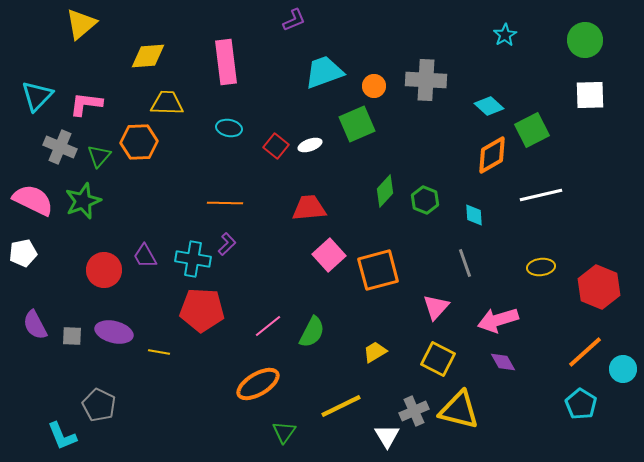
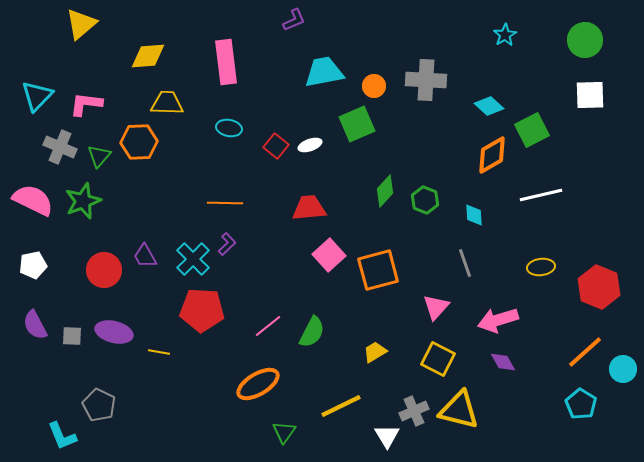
cyan trapezoid at (324, 72): rotated 9 degrees clockwise
white pentagon at (23, 253): moved 10 px right, 12 px down
cyan cross at (193, 259): rotated 36 degrees clockwise
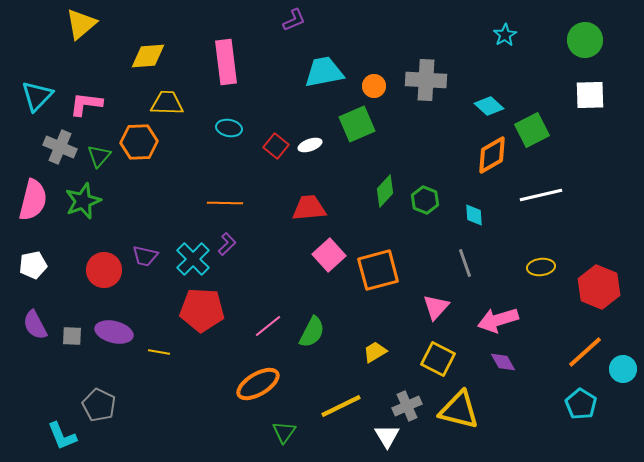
pink semicircle at (33, 200): rotated 78 degrees clockwise
purple trapezoid at (145, 256): rotated 48 degrees counterclockwise
gray cross at (414, 411): moved 7 px left, 5 px up
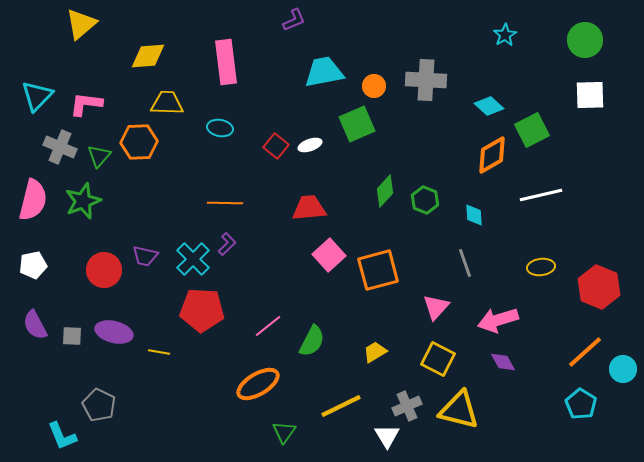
cyan ellipse at (229, 128): moved 9 px left
green semicircle at (312, 332): moved 9 px down
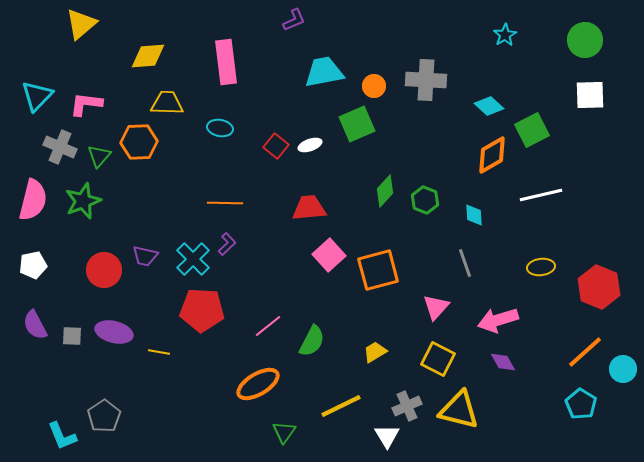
gray pentagon at (99, 405): moved 5 px right, 11 px down; rotated 12 degrees clockwise
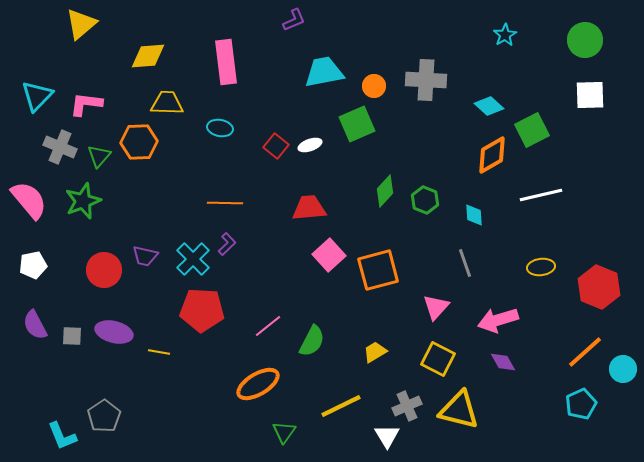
pink semicircle at (33, 200): moved 4 px left; rotated 54 degrees counterclockwise
cyan pentagon at (581, 404): rotated 16 degrees clockwise
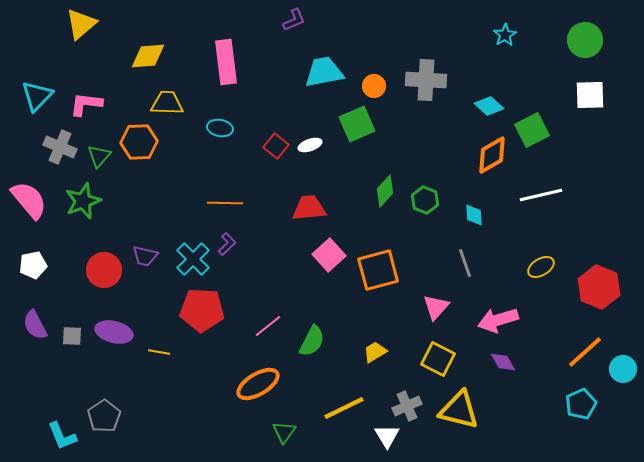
yellow ellipse at (541, 267): rotated 24 degrees counterclockwise
yellow line at (341, 406): moved 3 px right, 2 px down
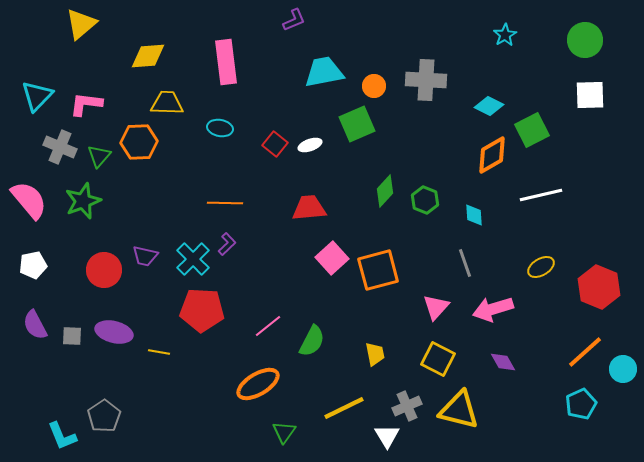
cyan diamond at (489, 106): rotated 16 degrees counterclockwise
red square at (276, 146): moved 1 px left, 2 px up
pink square at (329, 255): moved 3 px right, 3 px down
pink arrow at (498, 320): moved 5 px left, 11 px up
yellow trapezoid at (375, 352): moved 2 px down; rotated 110 degrees clockwise
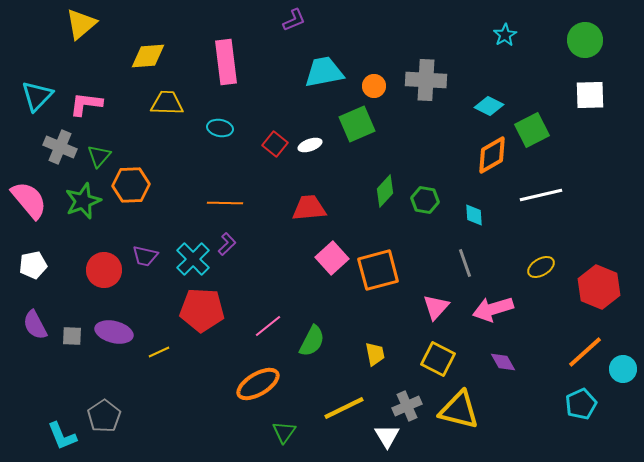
orange hexagon at (139, 142): moved 8 px left, 43 px down
green hexagon at (425, 200): rotated 12 degrees counterclockwise
yellow line at (159, 352): rotated 35 degrees counterclockwise
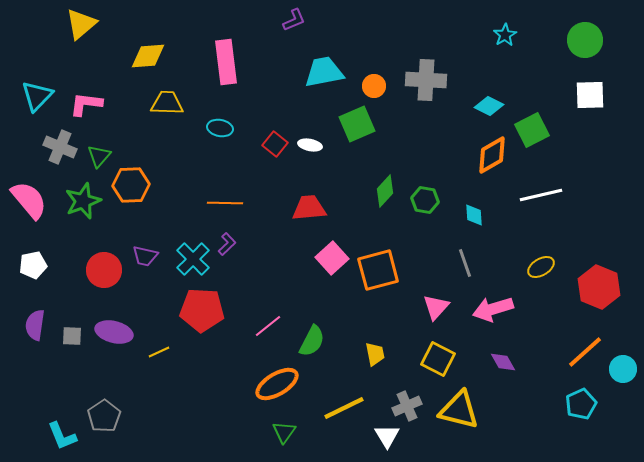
white ellipse at (310, 145): rotated 30 degrees clockwise
purple semicircle at (35, 325): rotated 36 degrees clockwise
orange ellipse at (258, 384): moved 19 px right
